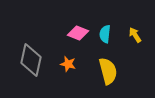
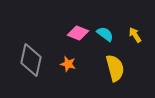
cyan semicircle: rotated 120 degrees clockwise
yellow semicircle: moved 7 px right, 3 px up
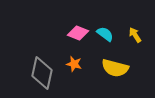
gray diamond: moved 11 px right, 13 px down
orange star: moved 6 px right
yellow semicircle: rotated 120 degrees clockwise
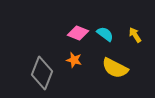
orange star: moved 4 px up
yellow semicircle: rotated 12 degrees clockwise
gray diamond: rotated 8 degrees clockwise
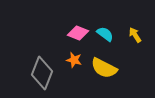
yellow semicircle: moved 11 px left
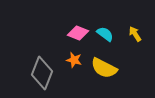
yellow arrow: moved 1 px up
